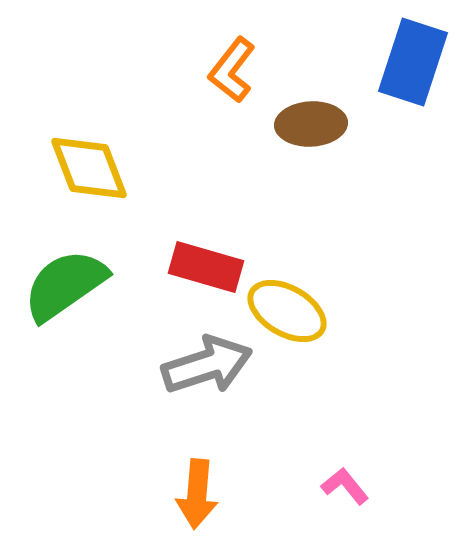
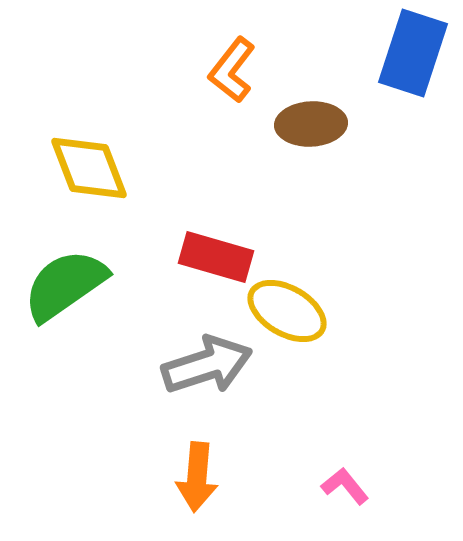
blue rectangle: moved 9 px up
red rectangle: moved 10 px right, 10 px up
orange arrow: moved 17 px up
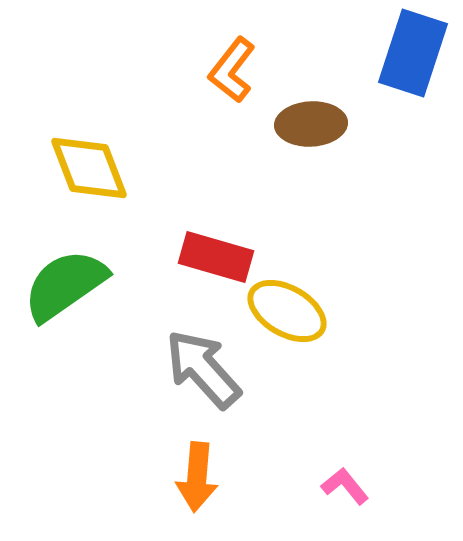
gray arrow: moved 4 px left, 4 px down; rotated 114 degrees counterclockwise
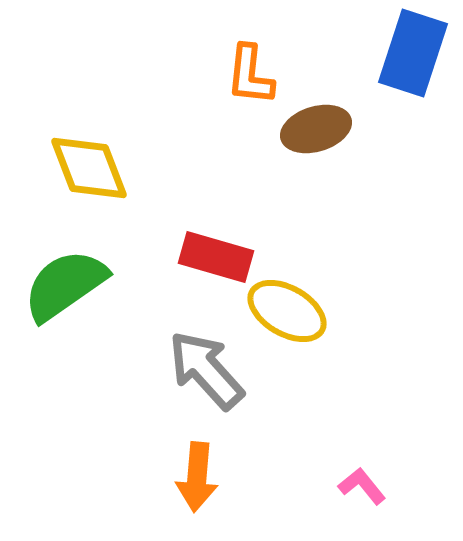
orange L-shape: moved 18 px right, 5 px down; rotated 32 degrees counterclockwise
brown ellipse: moved 5 px right, 5 px down; rotated 14 degrees counterclockwise
gray arrow: moved 3 px right, 1 px down
pink L-shape: moved 17 px right
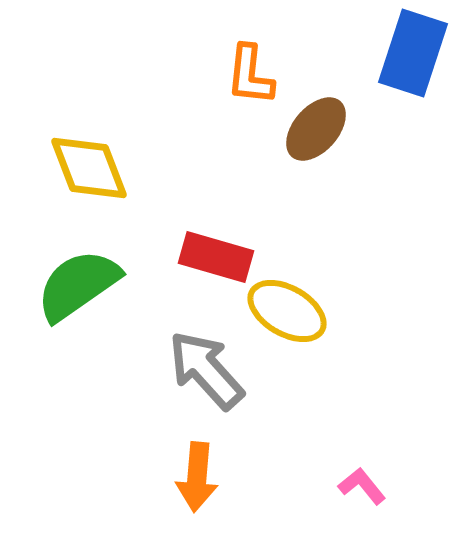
brown ellipse: rotated 32 degrees counterclockwise
green semicircle: moved 13 px right
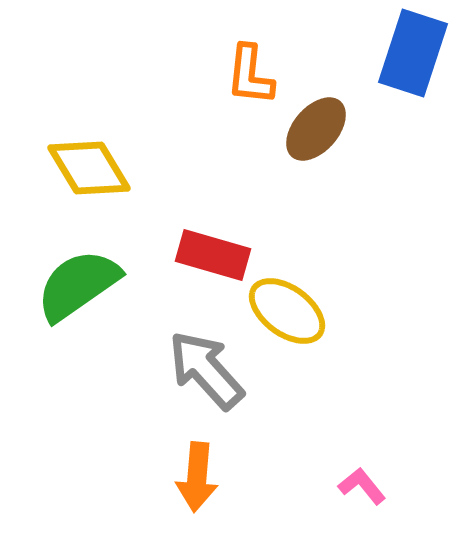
yellow diamond: rotated 10 degrees counterclockwise
red rectangle: moved 3 px left, 2 px up
yellow ellipse: rotated 6 degrees clockwise
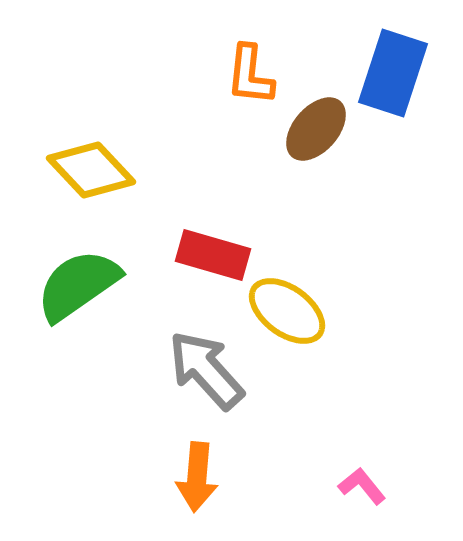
blue rectangle: moved 20 px left, 20 px down
yellow diamond: moved 2 px right, 2 px down; rotated 12 degrees counterclockwise
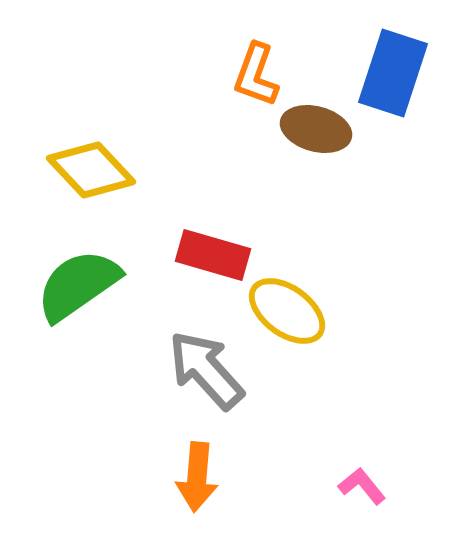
orange L-shape: moved 6 px right; rotated 14 degrees clockwise
brown ellipse: rotated 64 degrees clockwise
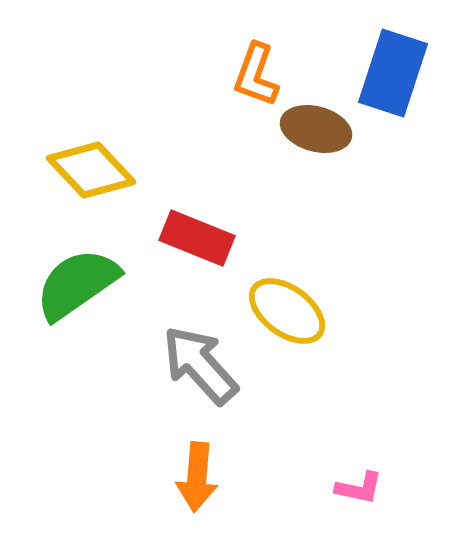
red rectangle: moved 16 px left, 17 px up; rotated 6 degrees clockwise
green semicircle: moved 1 px left, 1 px up
gray arrow: moved 6 px left, 5 px up
pink L-shape: moved 3 px left, 2 px down; rotated 141 degrees clockwise
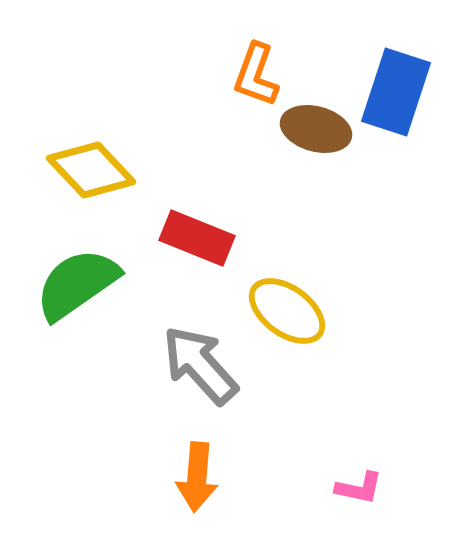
blue rectangle: moved 3 px right, 19 px down
